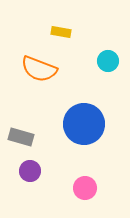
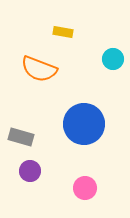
yellow rectangle: moved 2 px right
cyan circle: moved 5 px right, 2 px up
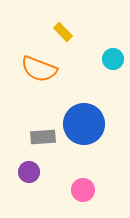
yellow rectangle: rotated 36 degrees clockwise
gray rectangle: moved 22 px right; rotated 20 degrees counterclockwise
purple circle: moved 1 px left, 1 px down
pink circle: moved 2 px left, 2 px down
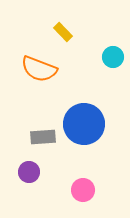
cyan circle: moved 2 px up
